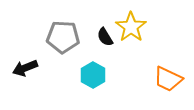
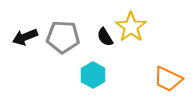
black arrow: moved 31 px up
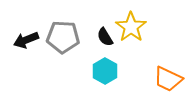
black arrow: moved 1 px right, 3 px down
cyan hexagon: moved 12 px right, 4 px up
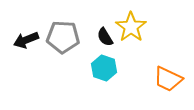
cyan hexagon: moved 1 px left, 3 px up; rotated 10 degrees counterclockwise
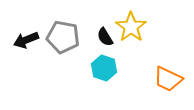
gray pentagon: rotated 8 degrees clockwise
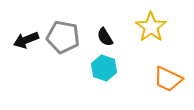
yellow star: moved 20 px right
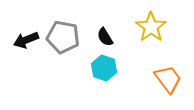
orange trapezoid: rotated 152 degrees counterclockwise
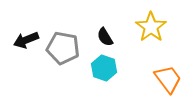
gray pentagon: moved 11 px down
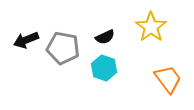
black semicircle: rotated 84 degrees counterclockwise
